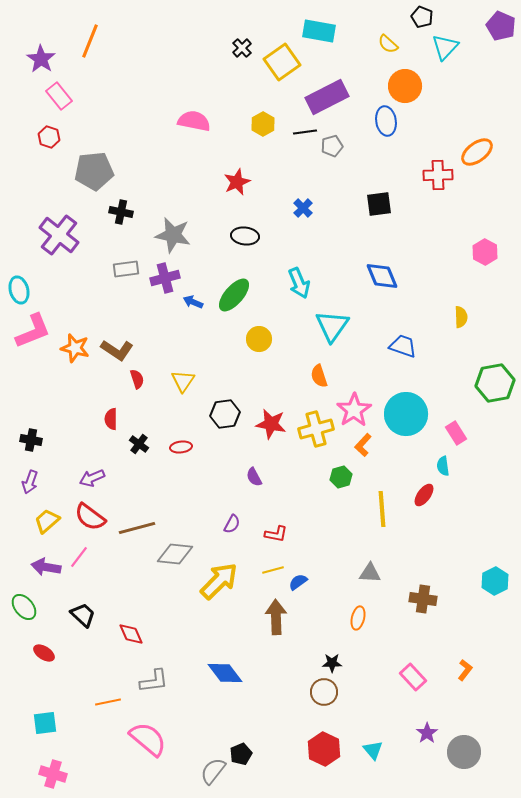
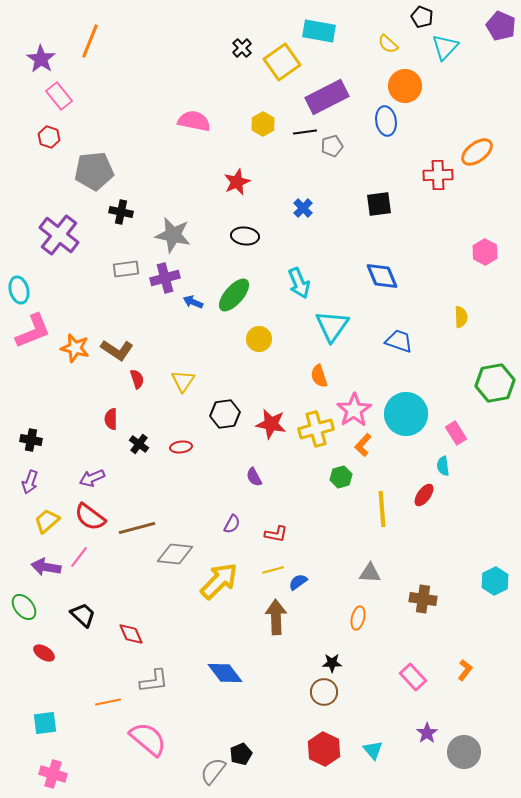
blue trapezoid at (403, 346): moved 4 px left, 5 px up
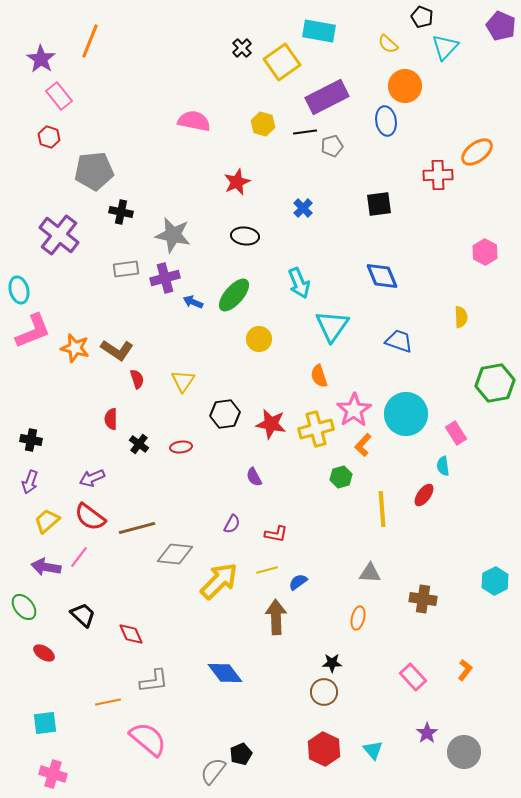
yellow hexagon at (263, 124): rotated 15 degrees counterclockwise
yellow line at (273, 570): moved 6 px left
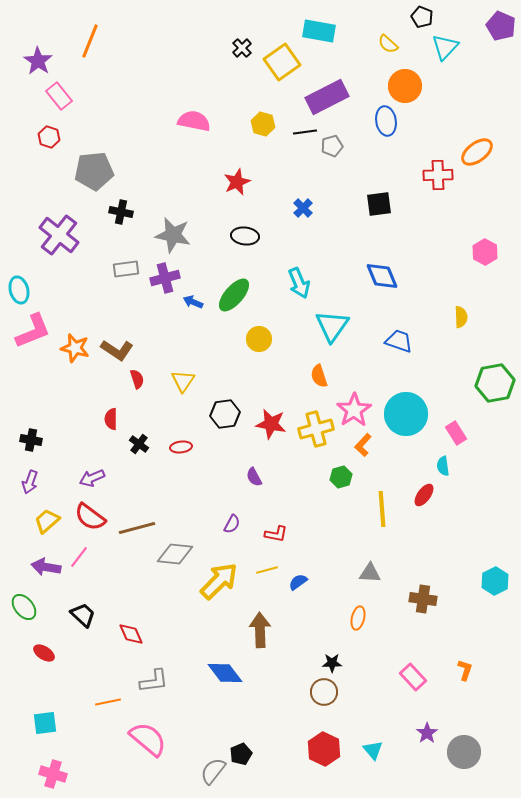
purple star at (41, 59): moved 3 px left, 2 px down
brown arrow at (276, 617): moved 16 px left, 13 px down
orange L-shape at (465, 670): rotated 20 degrees counterclockwise
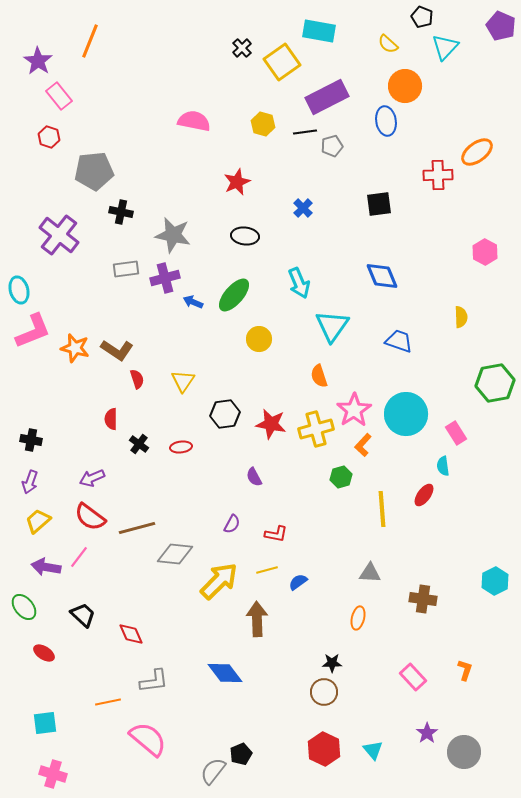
yellow trapezoid at (47, 521): moved 9 px left
brown arrow at (260, 630): moved 3 px left, 11 px up
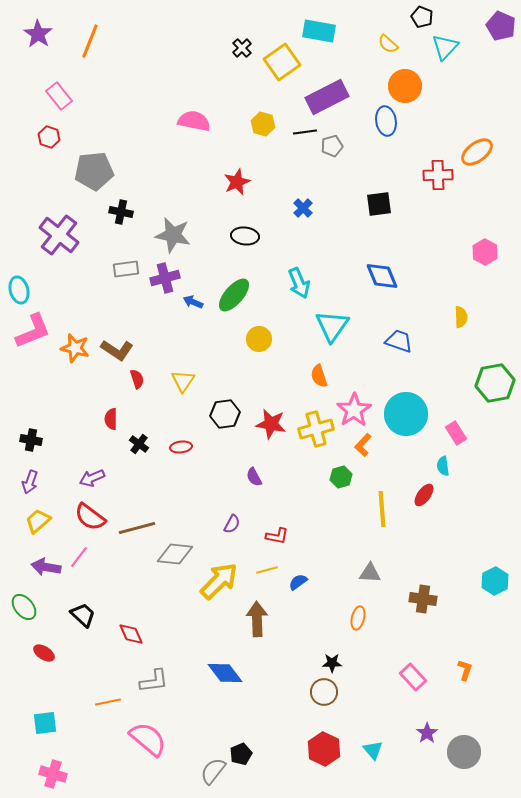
purple star at (38, 61): moved 27 px up
red L-shape at (276, 534): moved 1 px right, 2 px down
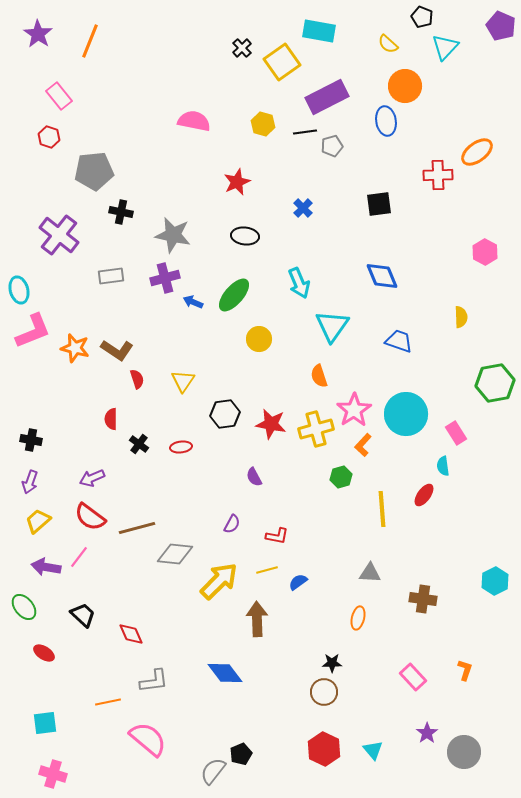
gray rectangle at (126, 269): moved 15 px left, 7 px down
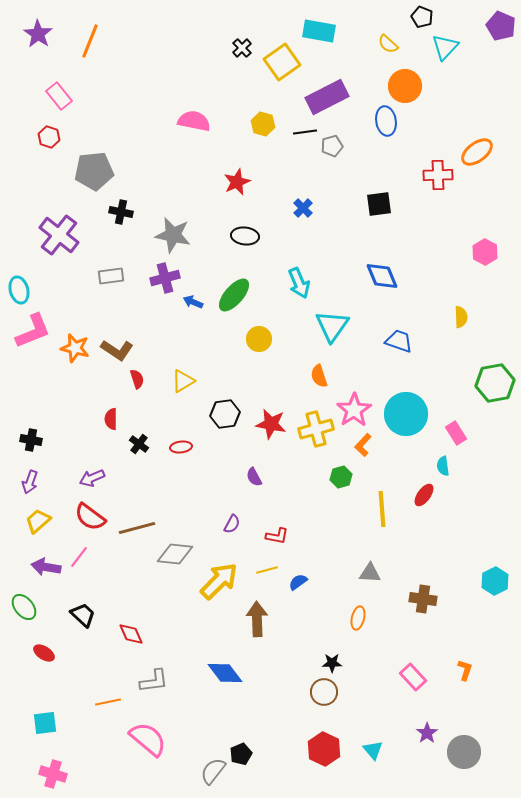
yellow triangle at (183, 381): rotated 25 degrees clockwise
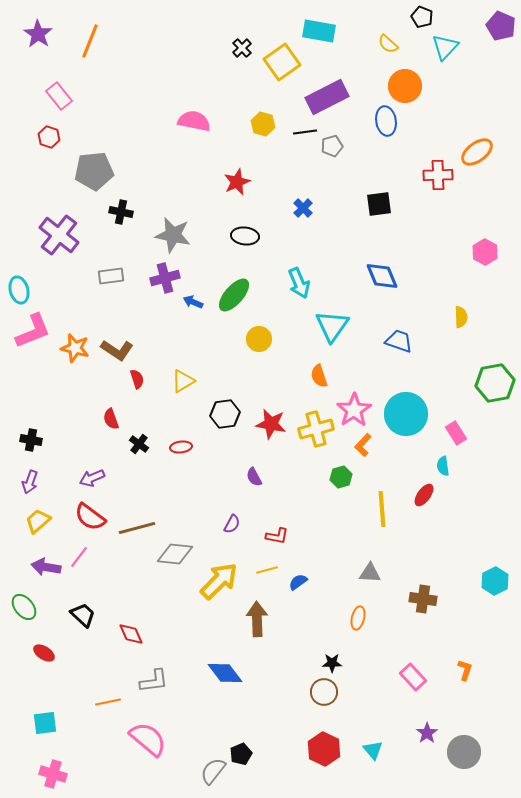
red semicircle at (111, 419): rotated 20 degrees counterclockwise
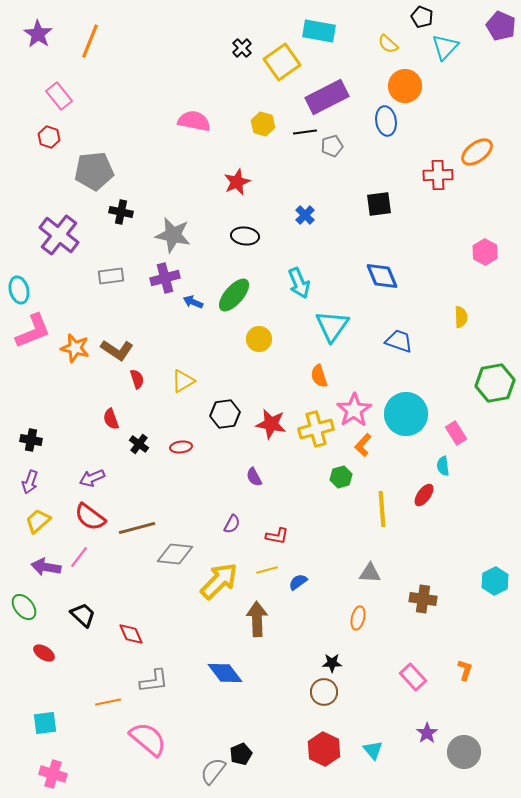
blue cross at (303, 208): moved 2 px right, 7 px down
